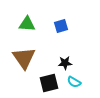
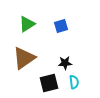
green triangle: rotated 36 degrees counterclockwise
brown triangle: rotated 30 degrees clockwise
cyan semicircle: rotated 128 degrees counterclockwise
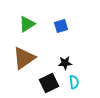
black square: rotated 12 degrees counterclockwise
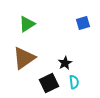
blue square: moved 22 px right, 3 px up
black star: rotated 24 degrees counterclockwise
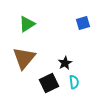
brown triangle: rotated 15 degrees counterclockwise
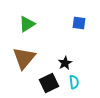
blue square: moved 4 px left; rotated 24 degrees clockwise
